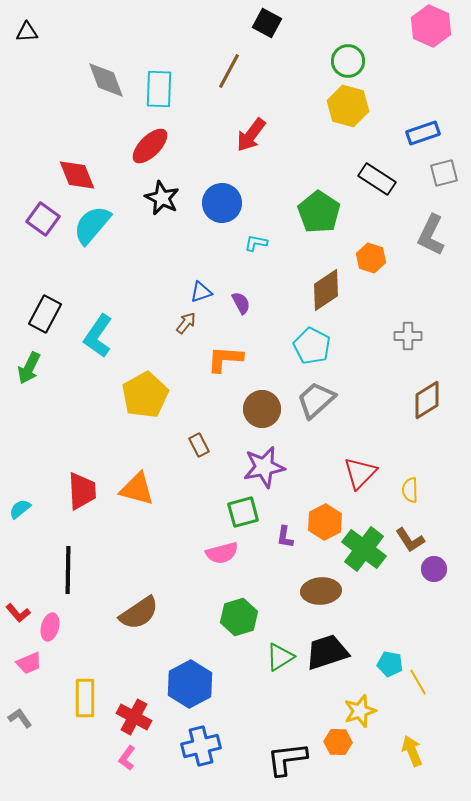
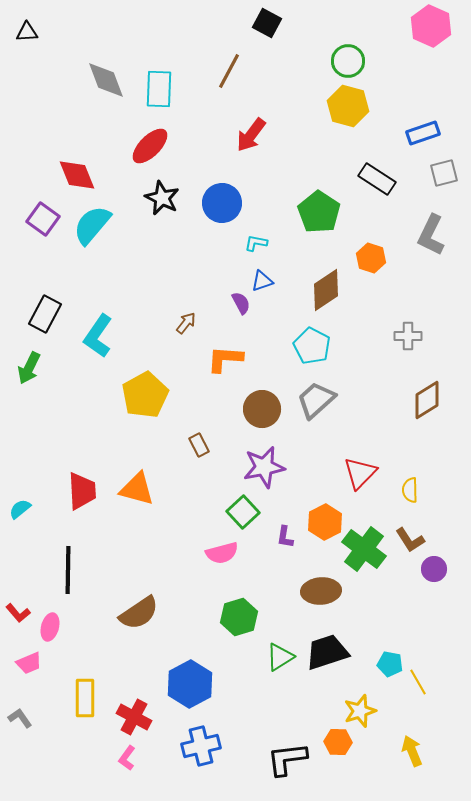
blue triangle at (201, 292): moved 61 px right, 11 px up
green square at (243, 512): rotated 28 degrees counterclockwise
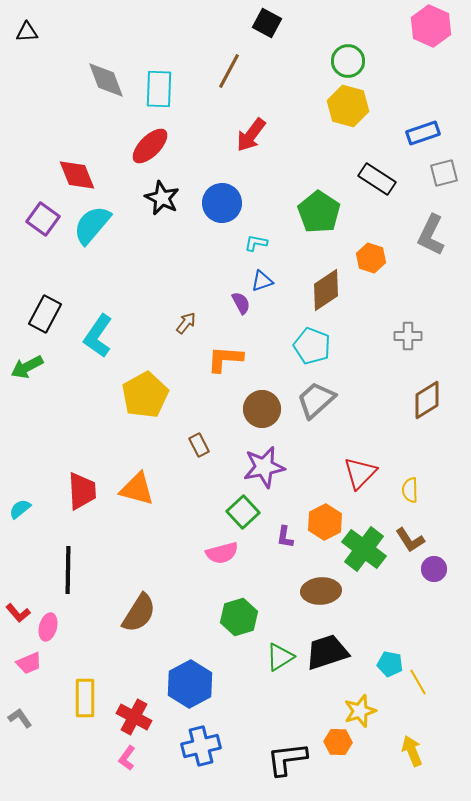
cyan pentagon at (312, 346): rotated 6 degrees counterclockwise
green arrow at (29, 368): moved 2 px left, 1 px up; rotated 36 degrees clockwise
brown semicircle at (139, 613): rotated 24 degrees counterclockwise
pink ellipse at (50, 627): moved 2 px left
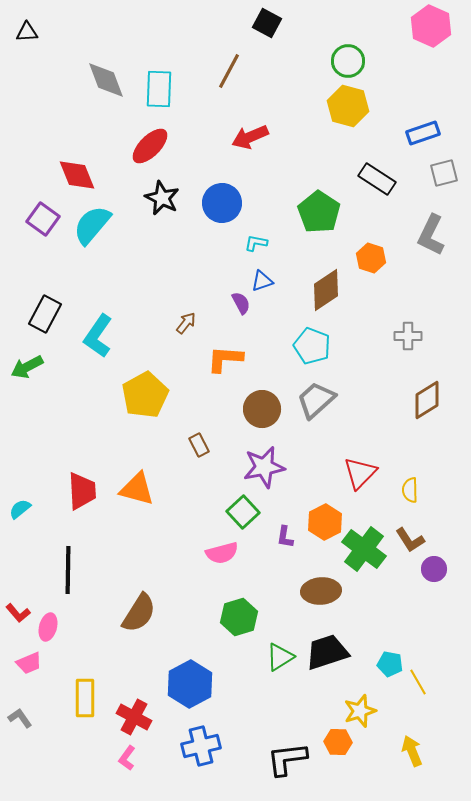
red arrow at (251, 135): moved 1 px left, 2 px down; rotated 30 degrees clockwise
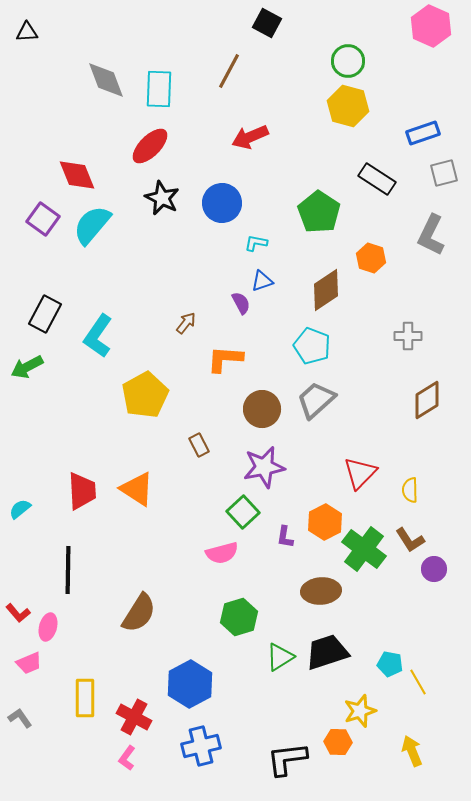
orange triangle at (137, 489): rotated 18 degrees clockwise
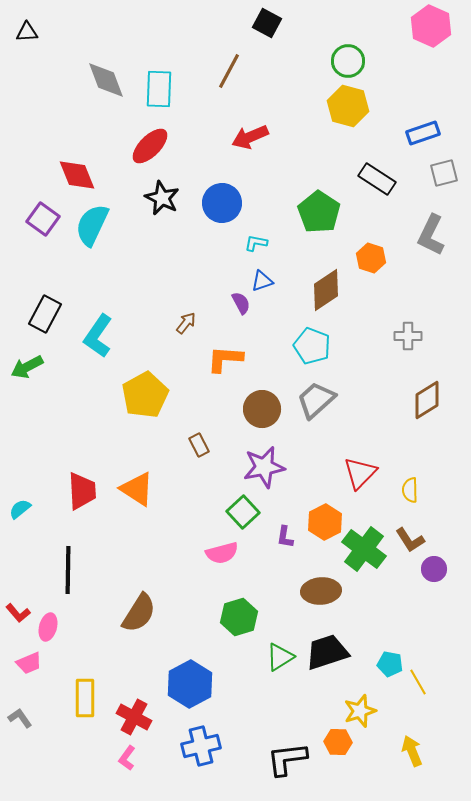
cyan semicircle at (92, 225): rotated 15 degrees counterclockwise
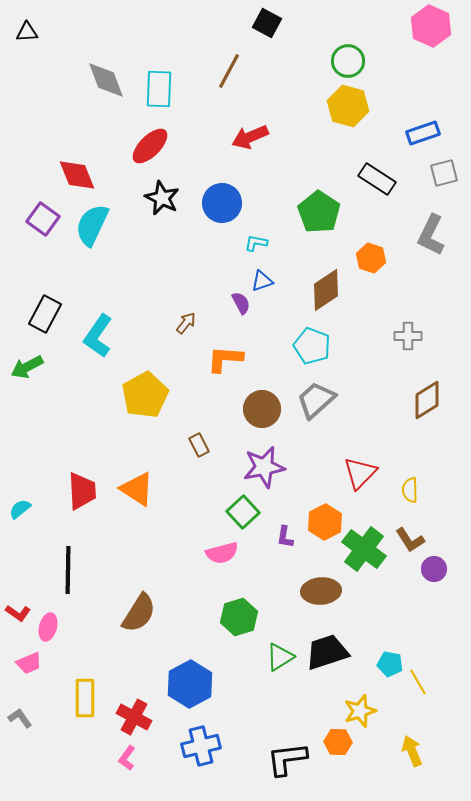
red L-shape at (18, 613): rotated 15 degrees counterclockwise
